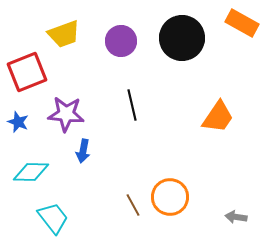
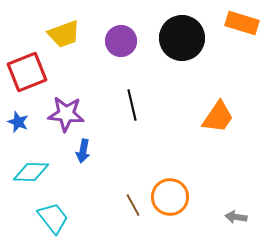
orange rectangle: rotated 12 degrees counterclockwise
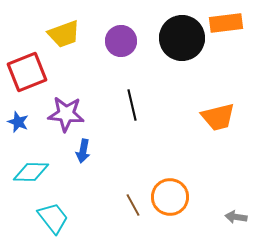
orange rectangle: moved 16 px left; rotated 24 degrees counterclockwise
orange trapezoid: rotated 42 degrees clockwise
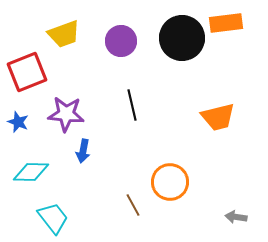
orange circle: moved 15 px up
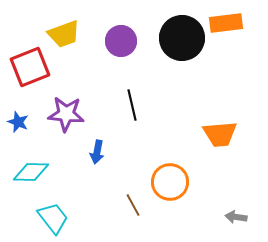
red square: moved 3 px right, 5 px up
orange trapezoid: moved 2 px right, 17 px down; rotated 9 degrees clockwise
blue arrow: moved 14 px right, 1 px down
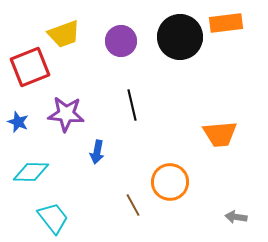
black circle: moved 2 px left, 1 px up
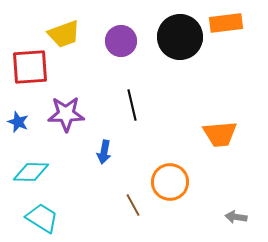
red square: rotated 18 degrees clockwise
purple star: rotated 6 degrees counterclockwise
blue arrow: moved 7 px right
cyan trapezoid: moved 11 px left; rotated 20 degrees counterclockwise
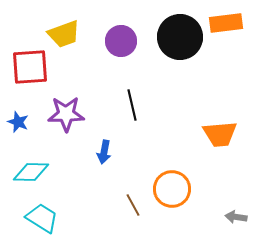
orange circle: moved 2 px right, 7 px down
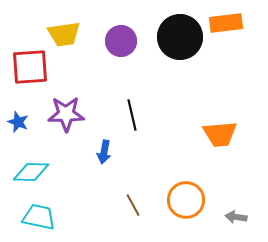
yellow trapezoid: rotated 12 degrees clockwise
black line: moved 10 px down
orange circle: moved 14 px right, 11 px down
cyan trapezoid: moved 3 px left, 1 px up; rotated 20 degrees counterclockwise
